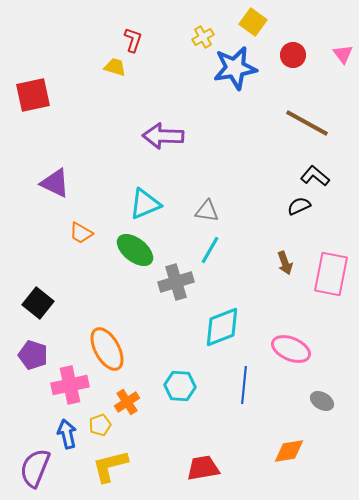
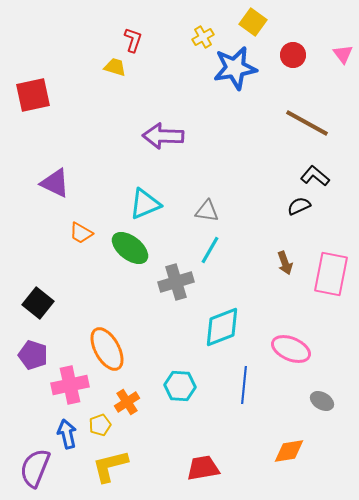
green ellipse: moved 5 px left, 2 px up
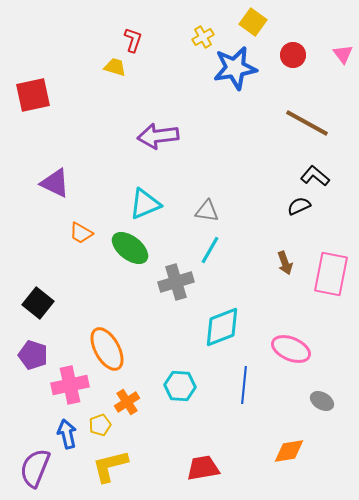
purple arrow: moved 5 px left; rotated 9 degrees counterclockwise
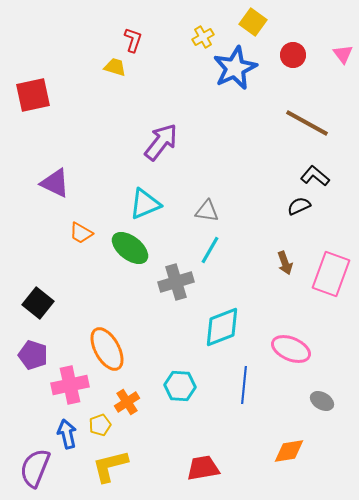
blue star: rotated 15 degrees counterclockwise
purple arrow: moved 3 px right, 6 px down; rotated 135 degrees clockwise
pink rectangle: rotated 9 degrees clockwise
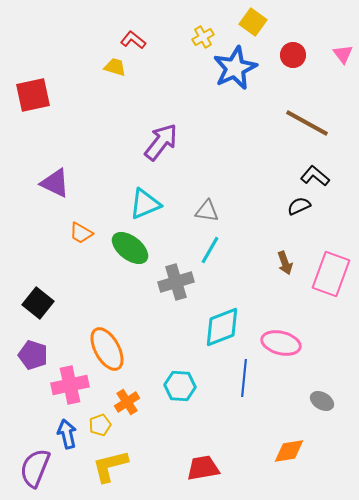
red L-shape: rotated 70 degrees counterclockwise
pink ellipse: moved 10 px left, 6 px up; rotated 9 degrees counterclockwise
blue line: moved 7 px up
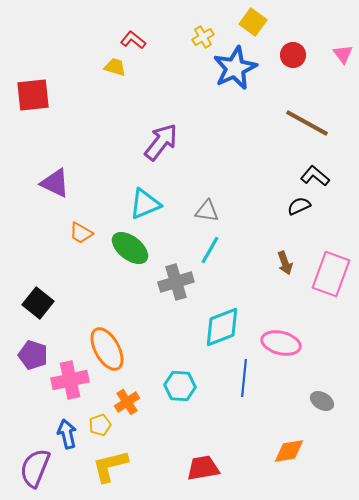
red square: rotated 6 degrees clockwise
pink cross: moved 5 px up
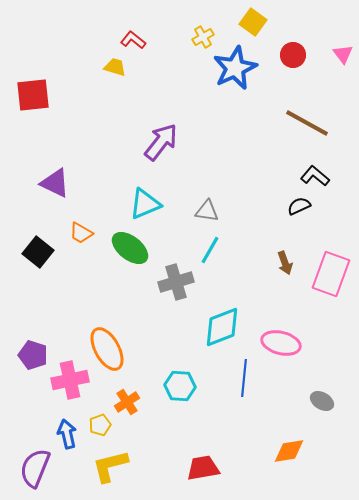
black square: moved 51 px up
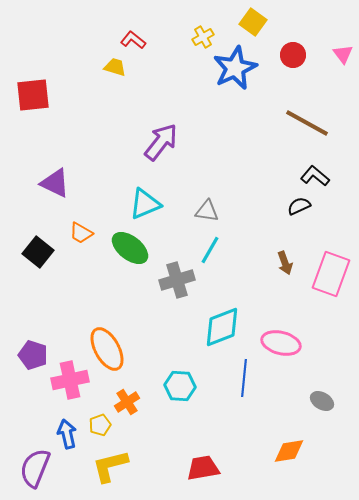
gray cross: moved 1 px right, 2 px up
